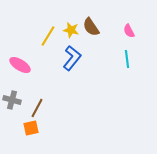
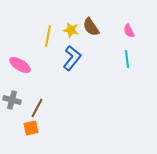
yellow line: rotated 20 degrees counterclockwise
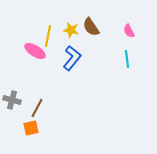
pink ellipse: moved 15 px right, 14 px up
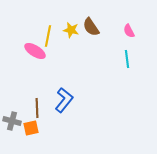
blue L-shape: moved 8 px left, 42 px down
gray cross: moved 21 px down
brown line: rotated 30 degrees counterclockwise
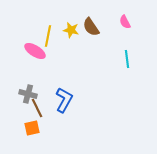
pink semicircle: moved 4 px left, 9 px up
blue L-shape: rotated 10 degrees counterclockwise
brown line: rotated 24 degrees counterclockwise
gray cross: moved 16 px right, 27 px up
orange square: moved 1 px right
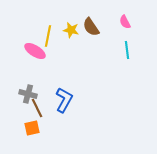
cyan line: moved 9 px up
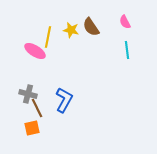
yellow line: moved 1 px down
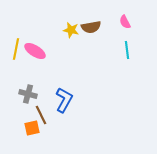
brown semicircle: rotated 66 degrees counterclockwise
yellow line: moved 32 px left, 12 px down
brown line: moved 4 px right, 7 px down
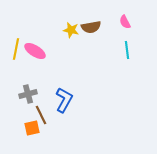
gray cross: rotated 30 degrees counterclockwise
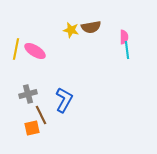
pink semicircle: moved 1 px left, 15 px down; rotated 152 degrees counterclockwise
